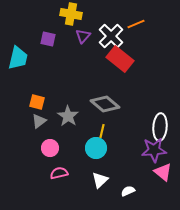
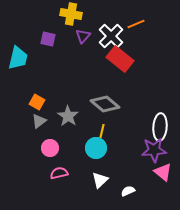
orange square: rotated 14 degrees clockwise
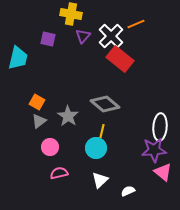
pink circle: moved 1 px up
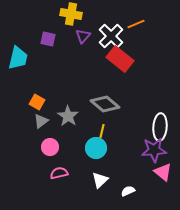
gray triangle: moved 2 px right
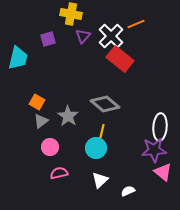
purple square: rotated 28 degrees counterclockwise
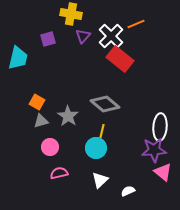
gray triangle: rotated 21 degrees clockwise
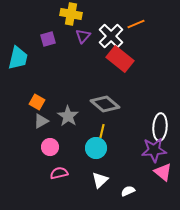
gray triangle: rotated 14 degrees counterclockwise
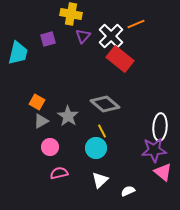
cyan trapezoid: moved 5 px up
yellow line: rotated 40 degrees counterclockwise
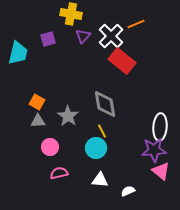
red rectangle: moved 2 px right, 2 px down
gray diamond: rotated 40 degrees clockwise
gray triangle: moved 3 px left; rotated 28 degrees clockwise
pink triangle: moved 2 px left, 1 px up
white triangle: rotated 48 degrees clockwise
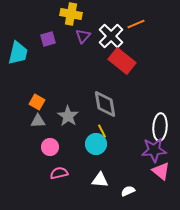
cyan circle: moved 4 px up
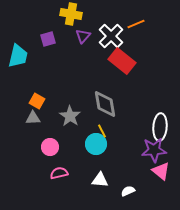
cyan trapezoid: moved 3 px down
orange square: moved 1 px up
gray star: moved 2 px right
gray triangle: moved 5 px left, 3 px up
